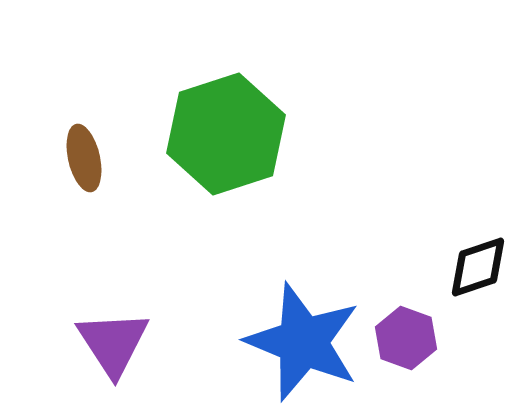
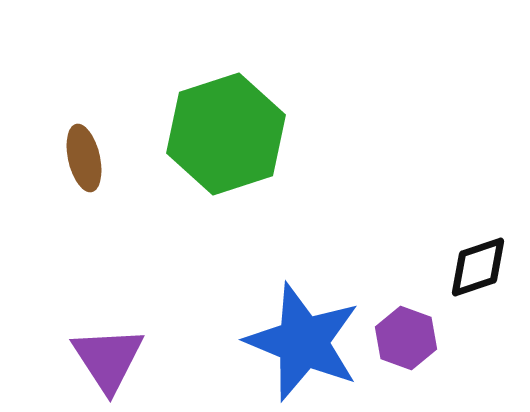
purple triangle: moved 5 px left, 16 px down
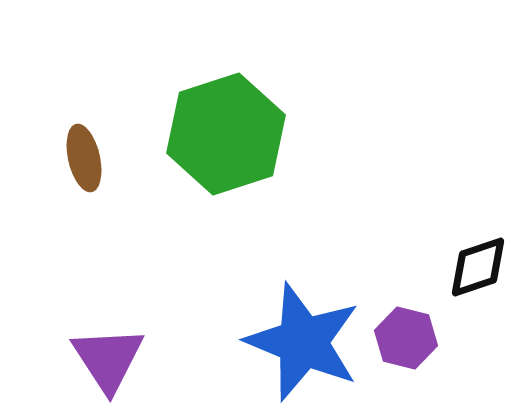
purple hexagon: rotated 6 degrees counterclockwise
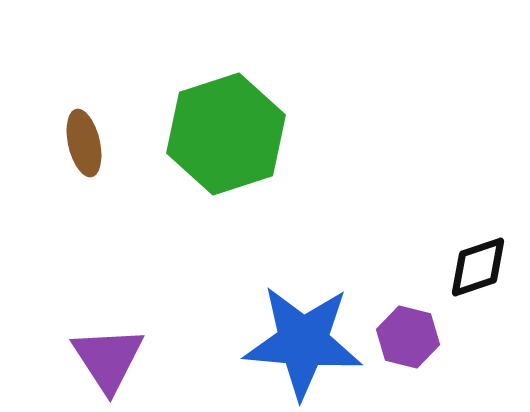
brown ellipse: moved 15 px up
purple hexagon: moved 2 px right, 1 px up
blue star: rotated 17 degrees counterclockwise
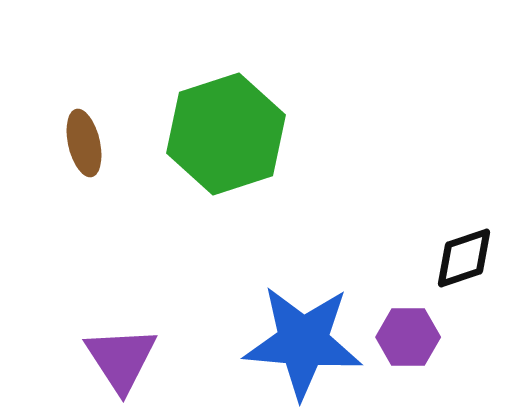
black diamond: moved 14 px left, 9 px up
purple hexagon: rotated 14 degrees counterclockwise
purple triangle: moved 13 px right
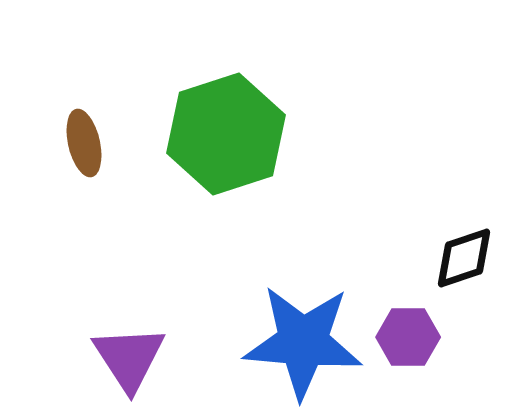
purple triangle: moved 8 px right, 1 px up
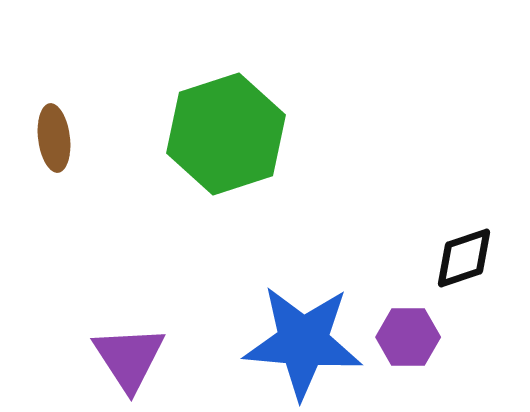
brown ellipse: moved 30 px left, 5 px up; rotated 6 degrees clockwise
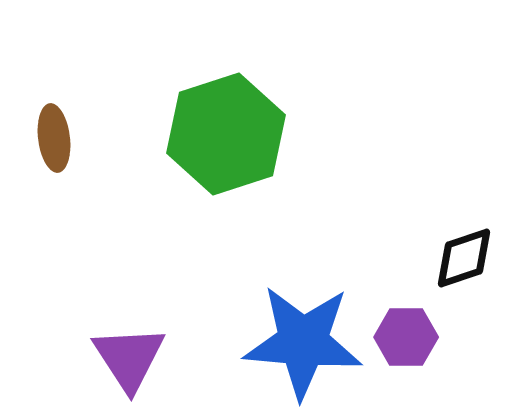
purple hexagon: moved 2 px left
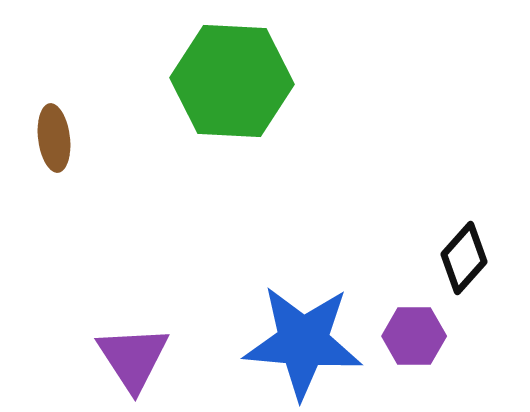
green hexagon: moved 6 px right, 53 px up; rotated 21 degrees clockwise
black diamond: rotated 30 degrees counterclockwise
purple hexagon: moved 8 px right, 1 px up
purple triangle: moved 4 px right
